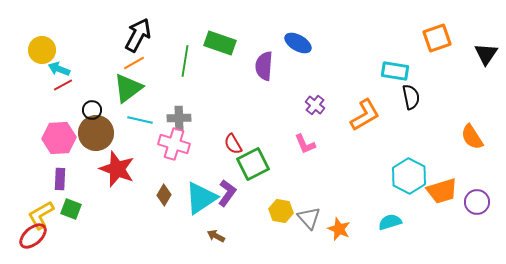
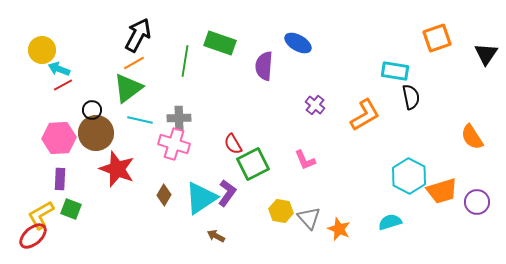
pink L-shape at (305, 144): moved 16 px down
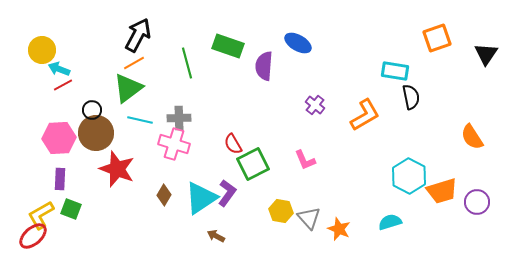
green rectangle at (220, 43): moved 8 px right, 3 px down
green line at (185, 61): moved 2 px right, 2 px down; rotated 24 degrees counterclockwise
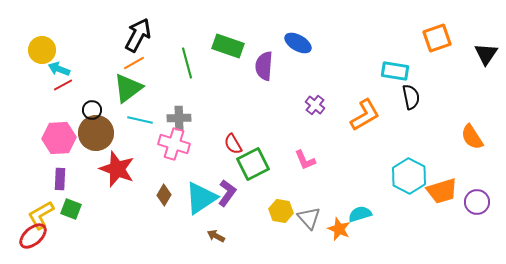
cyan semicircle at (390, 222): moved 30 px left, 8 px up
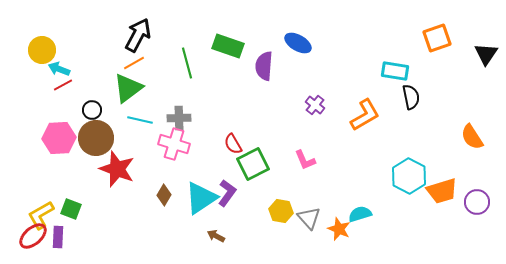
brown circle at (96, 133): moved 5 px down
purple rectangle at (60, 179): moved 2 px left, 58 px down
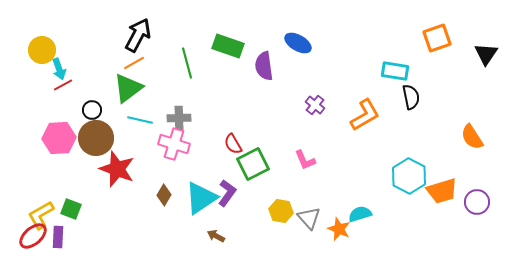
purple semicircle at (264, 66): rotated 12 degrees counterclockwise
cyan arrow at (59, 69): rotated 130 degrees counterclockwise
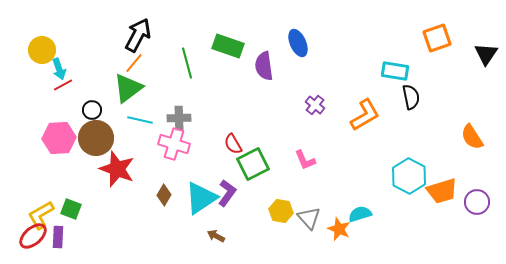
blue ellipse at (298, 43): rotated 36 degrees clockwise
orange line at (134, 63): rotated 20 degrees counterclockwise
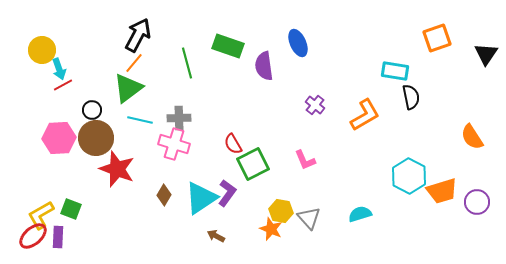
orange star at (339, 229): moved 68 px left
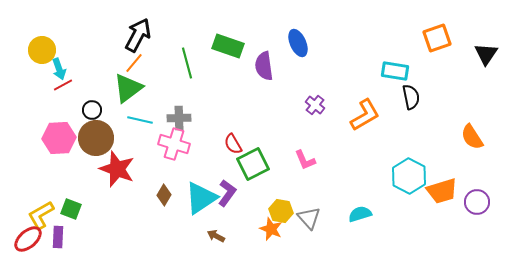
red ellipse at (33, 236): moved 5 px left, 3 px down
